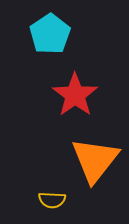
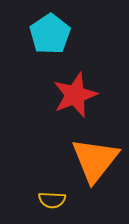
red star: rotated 15 degrees clockwise
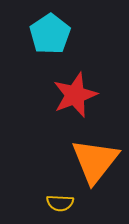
orange triangle: moved 1 px down
yellow semicircle: moved 8 px right, 3 px down
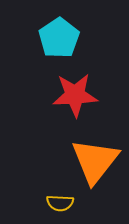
cyan pentagon: moved 9 px right, 4 px down
red star: rotated 18 degrees clockwise
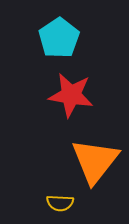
red star: moved 4 px left; rotated 12 degrees clockwise
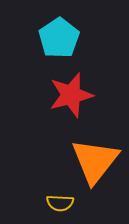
red star: rotated 24 degrees counterclockwise
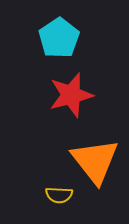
orange triangle: rotated 16 degrees counterclockwise
yellow semicircle: moved 1 px left, 8 px up
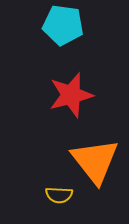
cyan pentagon: moved 4 px right, 13 px up; rotated 30 degrees counterclockwise
